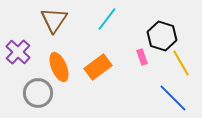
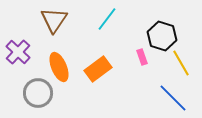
orange rectangle: moved 2 px down
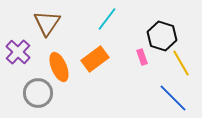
brown triangle: moved 7 px left, 3 px down
orange rectangle: moved 3 px left, 10 px up
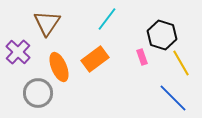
black hexagon: moved 1 px up
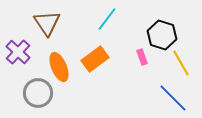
brown triangle: rotated 8 degrees counterclockwise
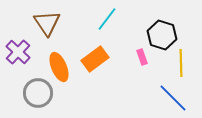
yellow line: rotated 28 degrees clockwise
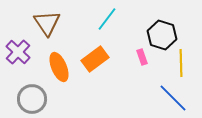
gray circle: moved 6 px left, 6 px down
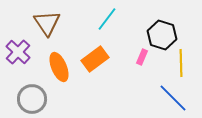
pink rectangle: rotated 42 degrees clockwise
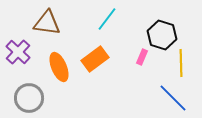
brown triangle: rotated 48 degrees counterclockwise
gray circle: moved 3 px left, 1 px up
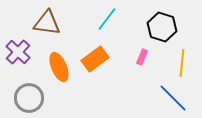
black hexagon: moved 8 px up
yellow line: moved 1 px right; rotated 8 degrees clockwise
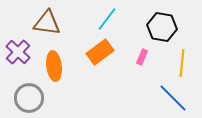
black hexagon: rotated 8 degrees counterclockwise
orange rectangle: moved 5 px right, 7 px up
orange ellipse: moved 5 px left, 1 px up; rotated 16 degrees clockwise
